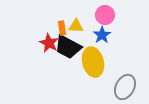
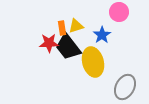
pink circle: moved 14 px right, 3 px up
yellow triangle: rotated 21 degrees counterclockwise
red star: rotated 30 degrees counterclockwise
black trapezoid: rotated 24 degrees clockwise
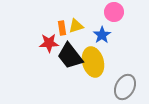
pink circle: moved 5 px left
black trapezoid: moved 2 px right, 9 px down
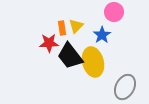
yellow triangle: rotated 28 degrees counterclockwise
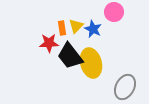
blue star: moved 9 px left, 6 px up; rotated 12 degrees counterclockwise
yellow ellipse: moved 2 px left, 1 px down
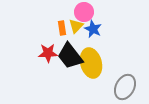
pink circle: moved 30 px left
red star: moved 1 px left, 10 px down
